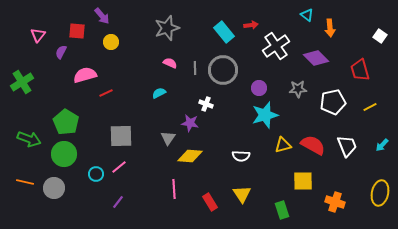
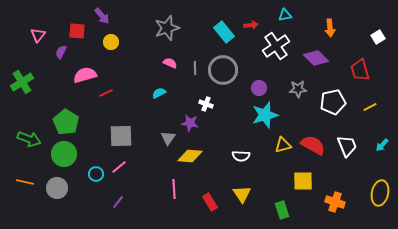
cyan triangle at (307, 15): moved 22 px left; rotated 48 degrees counterclockwise
white square at (380, 36): moved 2 px left, 1 px down; rotated 24 degrees clockwise
gray circle at (54, 188): moved 3 px right
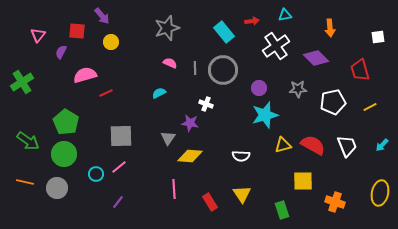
red arrow at (251, 25): moved 1 px right, 4 px up
white square at (378, 37): rotated 24 degrees clockwise
green arrow at (29, 139): moved 1 px left, 2 px down; rotated 15 degrees clockwise
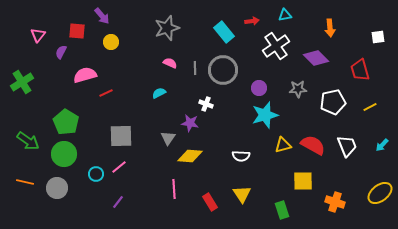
yellow ellipse at (380, 193): rotated 40 degrees clockwise
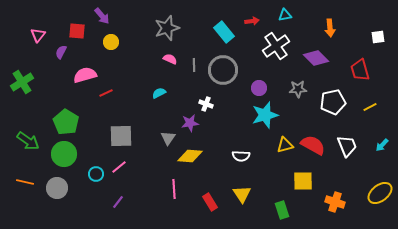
pink semicircle at (170, 63): moved 4 px up
gray line at (195, 68): moved 1 px left, 3 px up
purple star at (190, 123): rotated 18 degrees counterclockwise
yellow triangle at (283, 145): moved 2 px right
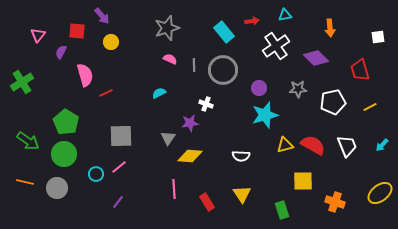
pink semicircle at (85, 75): rotated 90 degrees clockwise
red rectangle at (210, 202): moved 3 px left
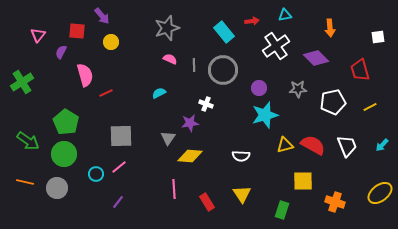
green rectangle at (282, 210): rotated 36 degrees clockwise
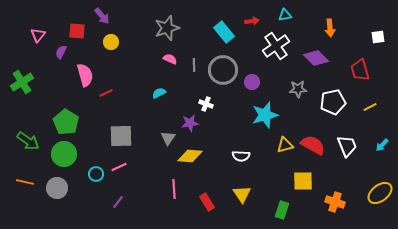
purple circle at (259, 88): moved 7 px left, 6 px up
pink line at (119, 167): rotated 14 degrees clockwise
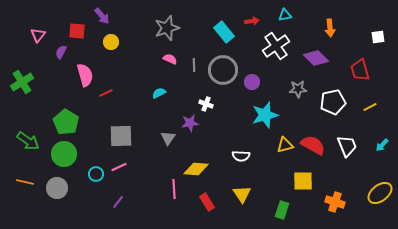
yellow diamond at (190, 156): moved 6 px right, 13 px down
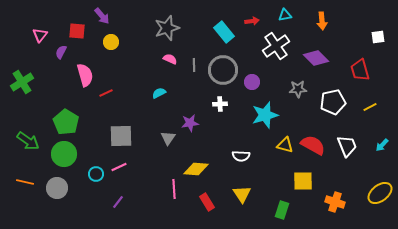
orange arrow at (330, 28): moved 8 px left, 7 px up
pink triangle at (38, 35): moved 2 px right
white cross at (206, 104): moved 14 px right; rotated 24 degrees counterclockwise
yellow triangle at (285, 145): rotated 30 degrees clockwise
